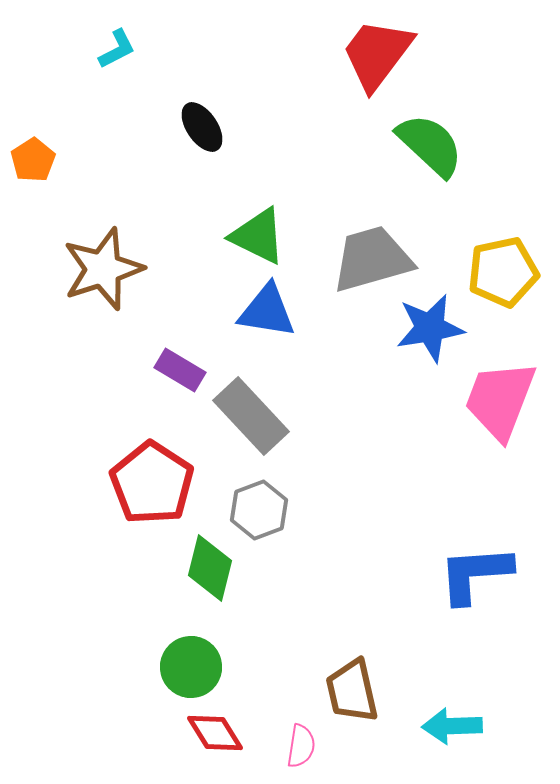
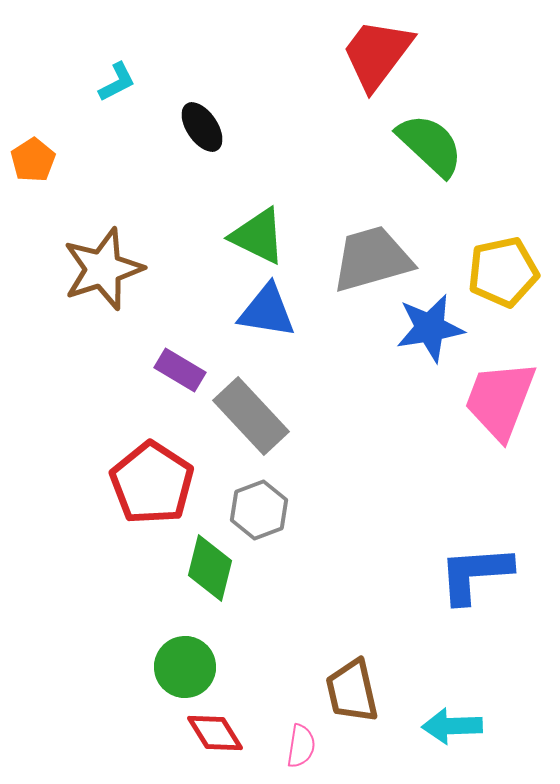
cyan L-shape: moved 33 px down
green circle: moved 6 px left
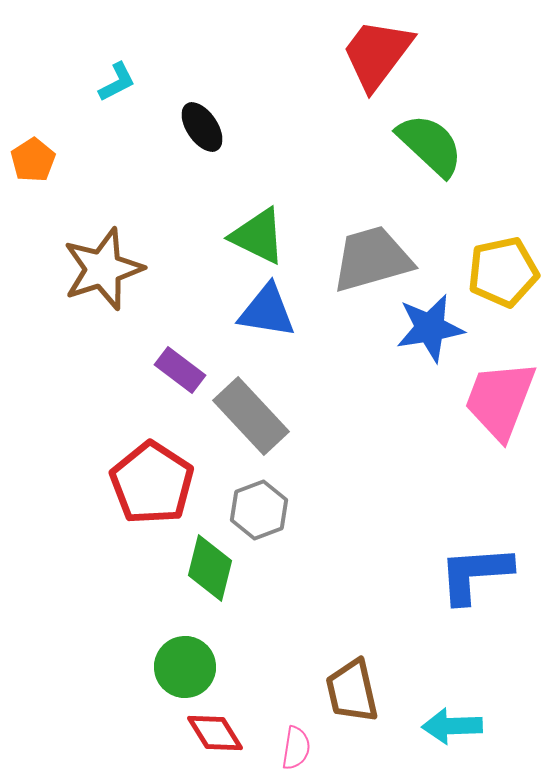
purple rectangle: rotated 6 degrees clockwise
pink semicircle: moved 5 px left, 2 px down
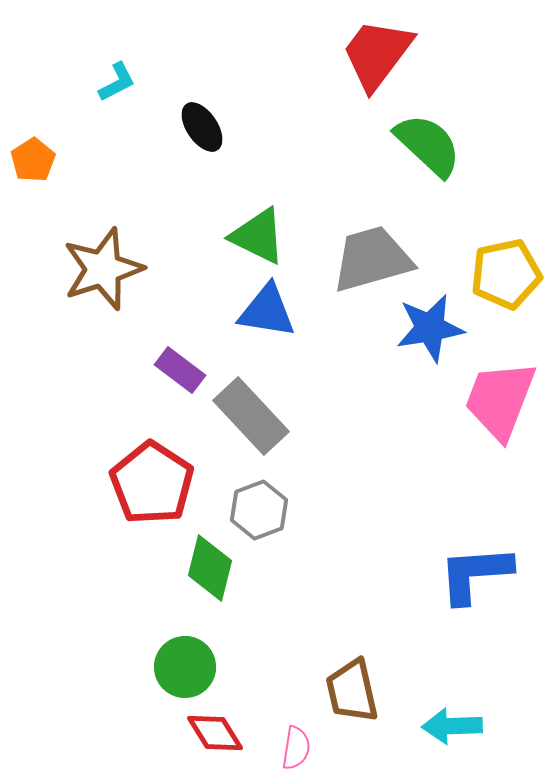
green semicircle: moved 2 px left
yellow pentagon: moved 3 px right, 2 px down
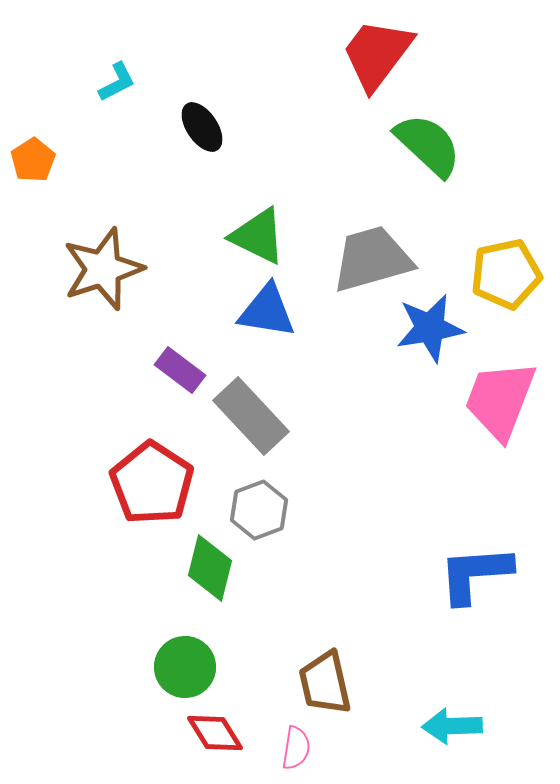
brown trapezoid: moved 27 px left, 8 px up
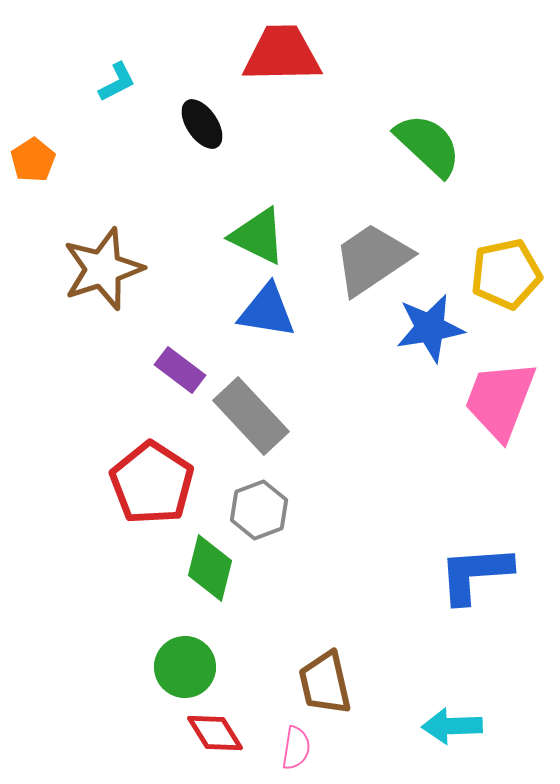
red trapezoid: moved 95 px left; rotated 52 degrees clockwise
black ellipse: moved 3 px up
gray trapezoid: rotated 18 degrees counterclockwise
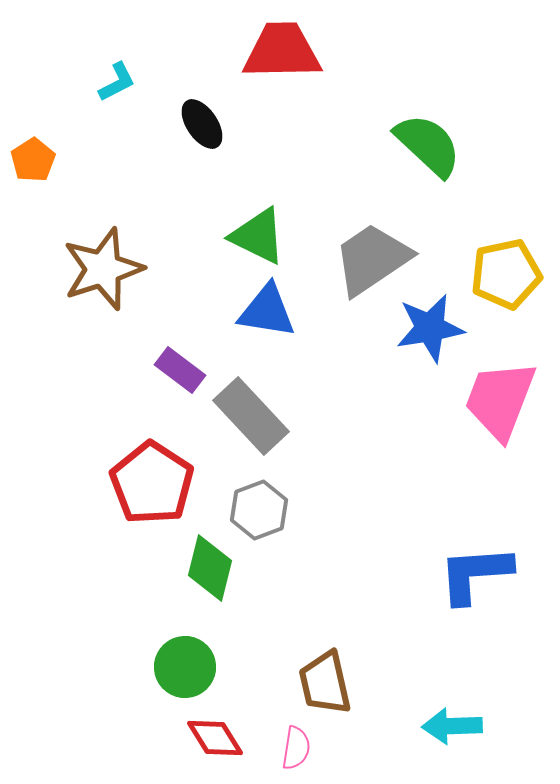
red trapezoid: moved 3 px up
red diamond: moved 5 px down
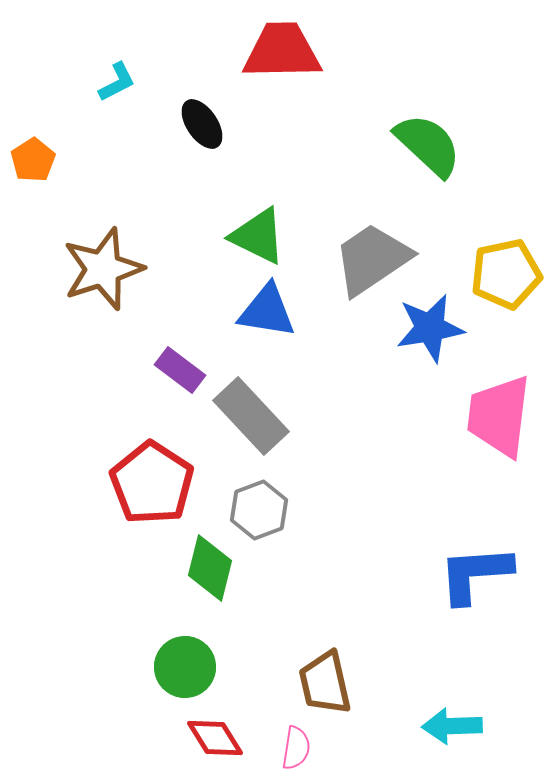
pink trapezoid: moved 1 px left, 16 px down; rotated 14 degrees counterclockwise
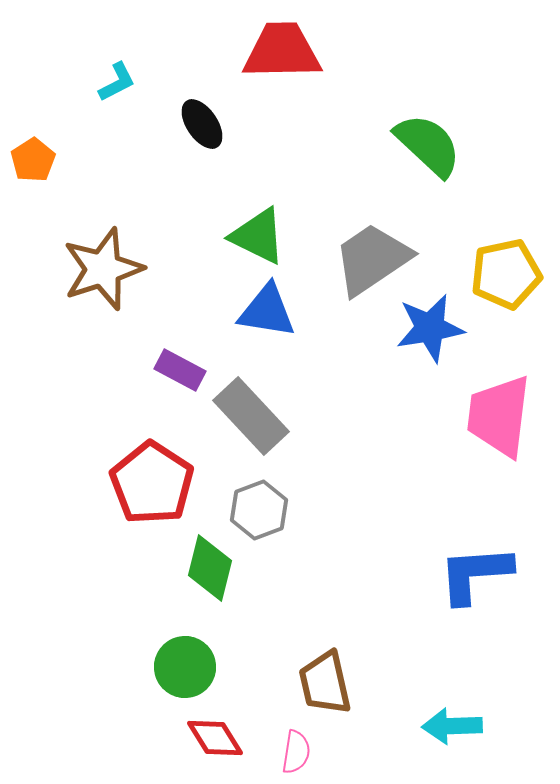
purple rectangle: rotated 9 degrees counterclockwise
pink semicircle: moved 4 px down
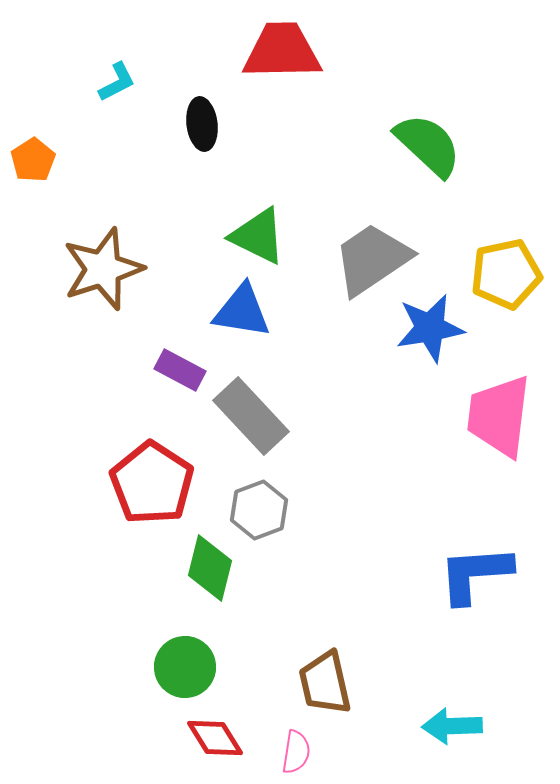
black ellipse: rotated 27 degrees clockwise
blue triangle: moved 25 px left
